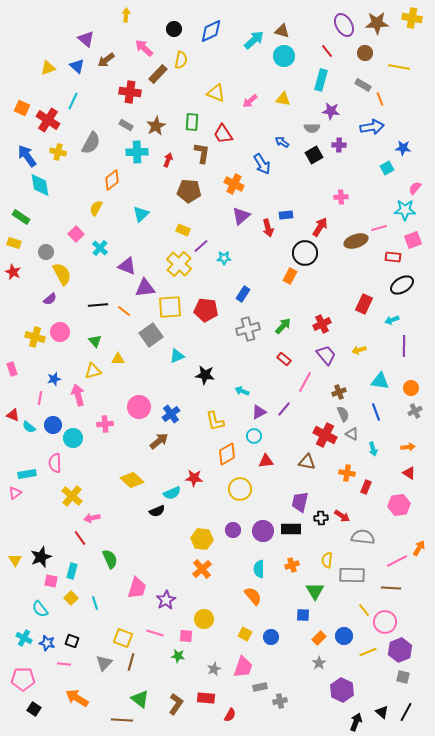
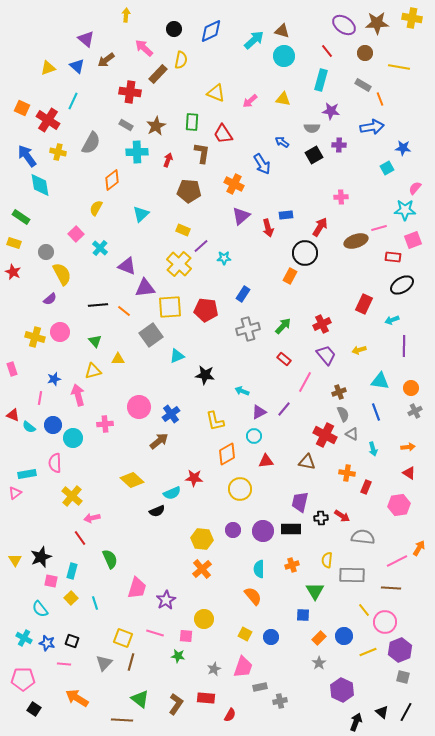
purple ellipse at (344, 25): rotated 25 degrees counterclockwise
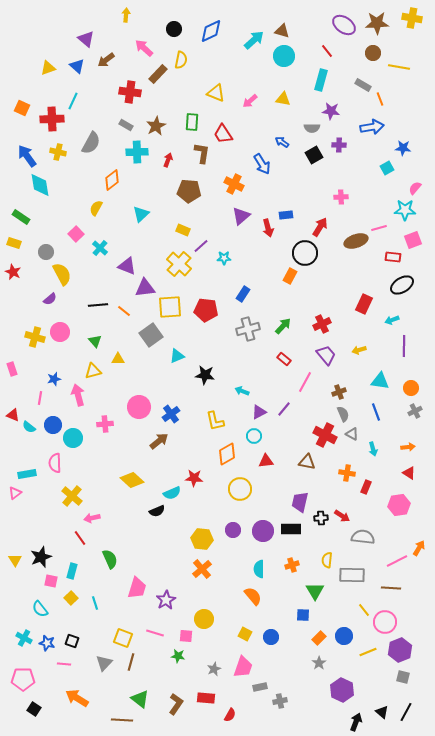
brown circle at (365, 53): moved 8 px right
red cross at (48, 120): moved 4 px right, 1 px up; rotated 35 degrees counterclockwise
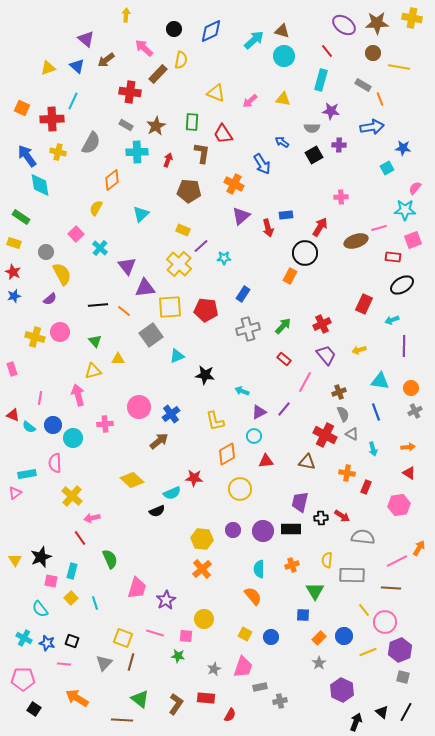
purple triangle at (127, 266): rotated 30 degrees clockwise
blue star at (54, 379): moved 40 px left, 83 px up
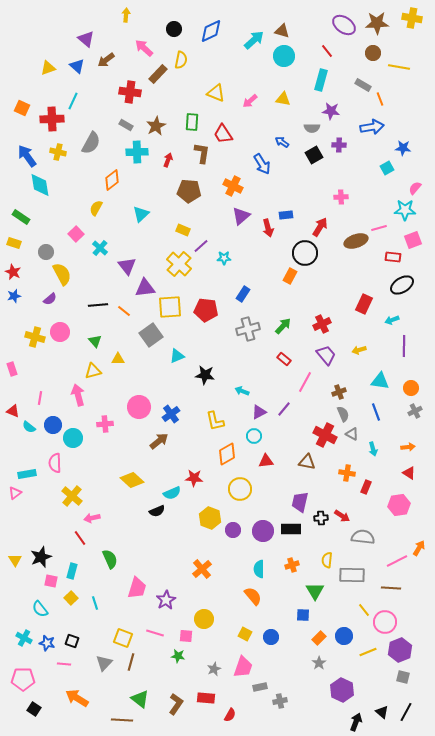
orange cross at (234, 184): moved 1 px left, 2 px down
red triangle at (13, 415): moved 4 px up
yellow hexagon at (202, 539): moved 8 px right, 21 px up; rotated 15 degrees clockwise
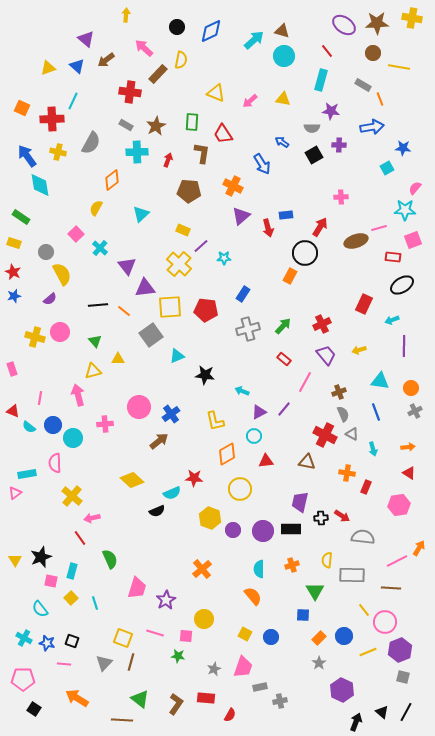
black circle at (174, 29): moved 3 px right, 2 px up
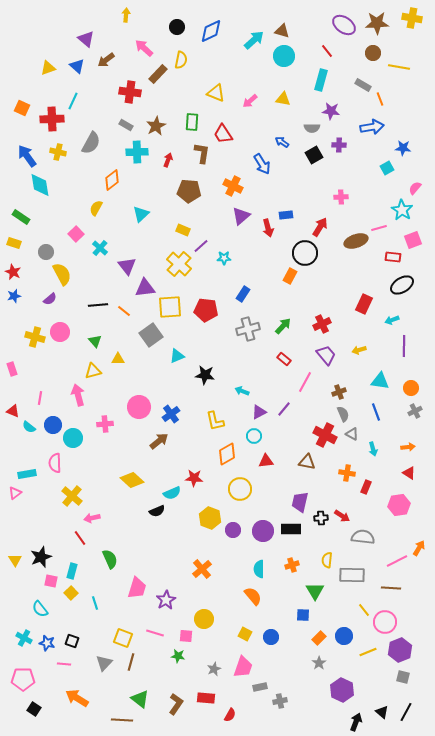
cyan star at (405, 210): moved 3 px left; rotated 30 degrees clockwise
yellow square at (71, 598): moved 5 px up
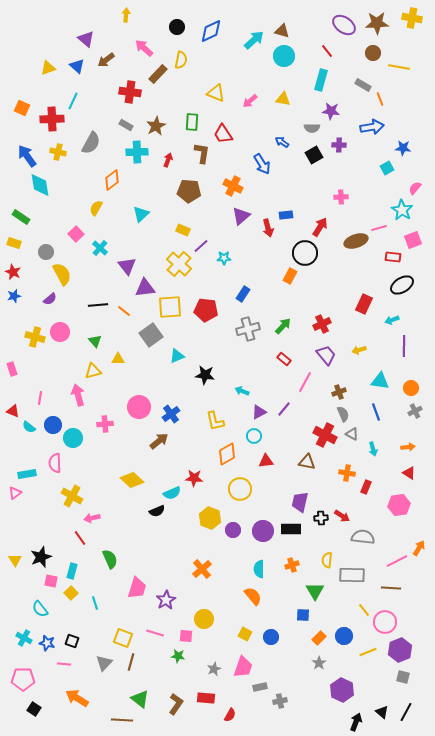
yellow cross at (72, 496): rotated 10 degrees counterclockwise
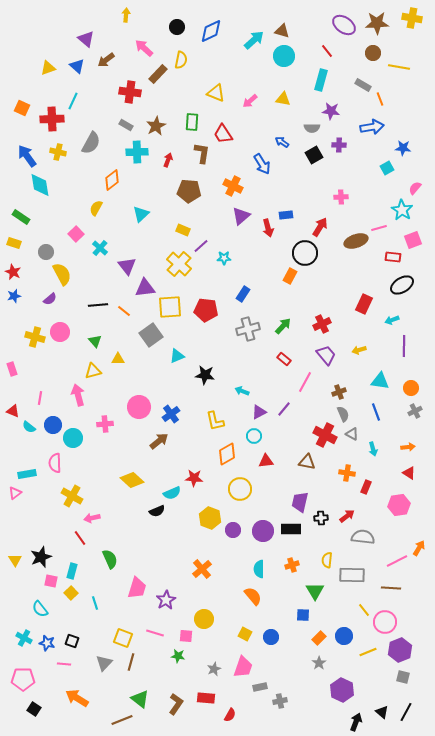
red arrow at (342, 516): moved 5 px right; rotated 70 degrees counterclockwise
brown line at (122, 720): rotated 25 degrees counterclockwise
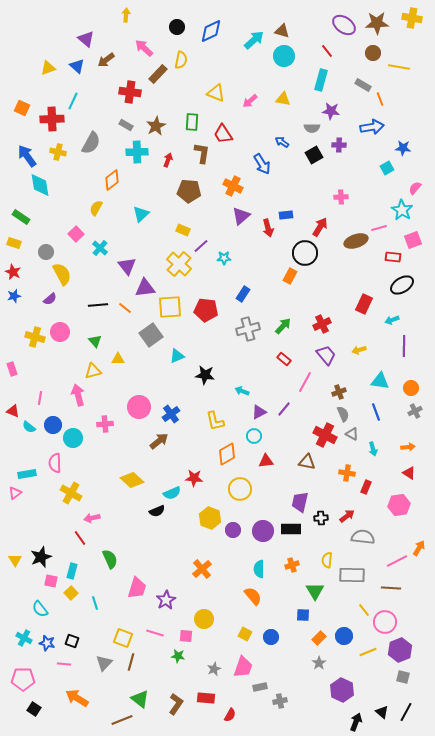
orange line at (124, 311): moved 1 px right, 3 px up
yellow cross at (72, 496): moved 1 px left, 3 px up
